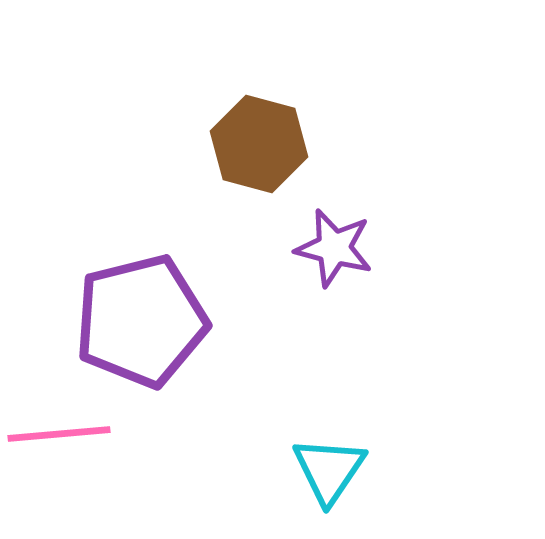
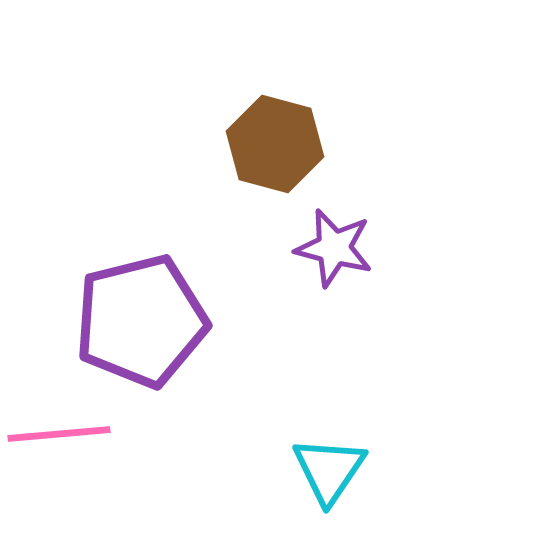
brown hexagon: moved 16 px right
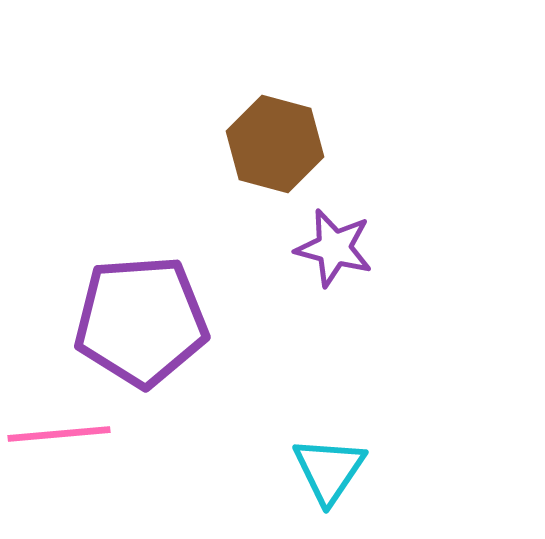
purple pentagon: rotated 10 degrees clockwise
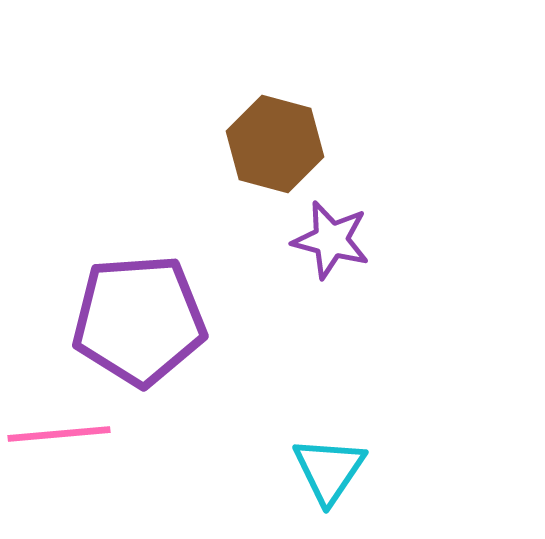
purple star: moved 3 px left, 8 px up
purple pentagon: moved 2 px left, 1 px up
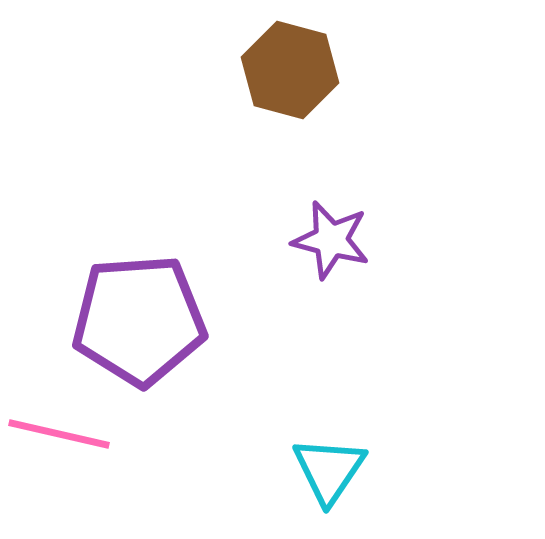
brown hexagon: moved 15 px right, 74 px up
pink line: rotated 18 degrees clockwise
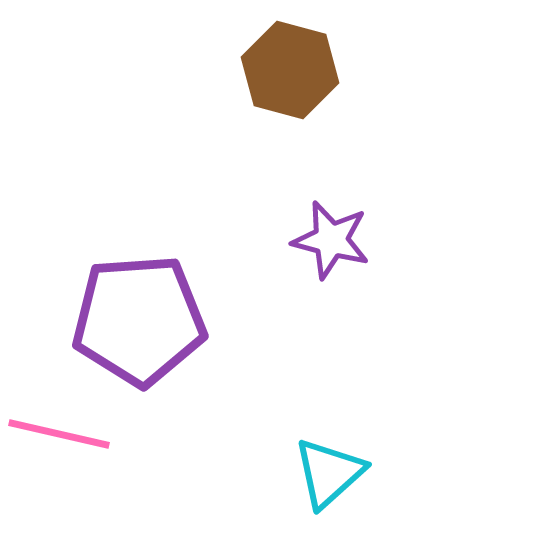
cyan triangle: moved 3 px down; rotated 14 degrees clockwise
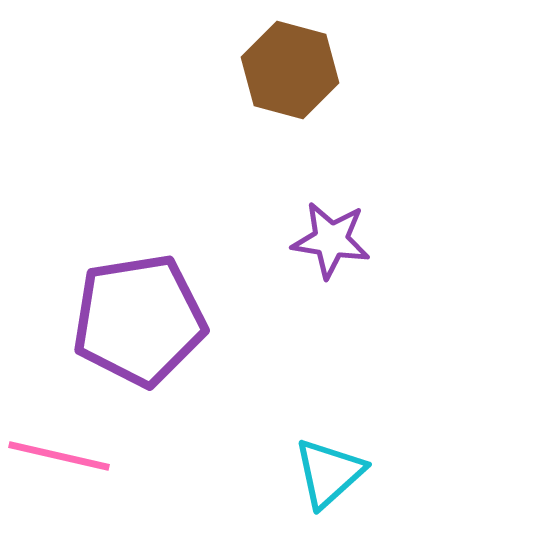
purple star: rotated 6 degrees counterclockwise
purple pentagon: rotated 5 degrees counterclockwise
pink line: moved 22 px down
